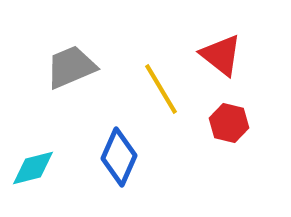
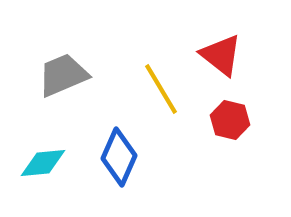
gray trapezoid: moved 8 px left, 8 px down
red hexagon: moved 1 px right, 3 px up
cyan diamond: moved 10 px right, 5 px up; rotated 9 degrees clockwise
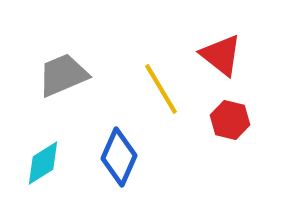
cyan diamond: rotated 27 degrees counterclockwise
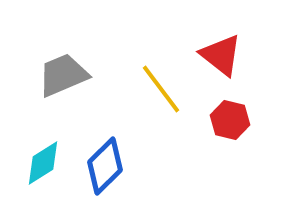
yellow line: rotated 6 degrees counterclockwise
blue diamond: moved 14 px left, 9 px down; rotated 22 degrees clockwise
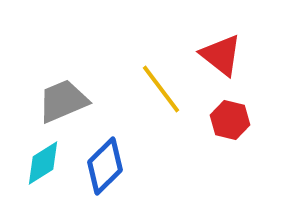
gray trapezoid: moved 26 px down
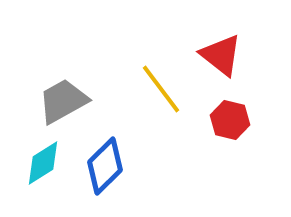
gray trapezoid: rotated 6 degrees counterclockwise
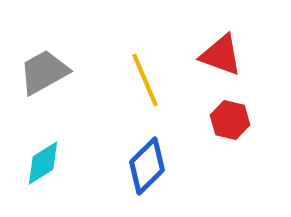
red triangle: rotated 18 degrees counterclockwise
yellow line: moved 16 px left, 9 px up; rotated 14 degrees clockwise
gray trapezoid: moved 19 px left, 29 px up
blue diamond: moved 42 px right
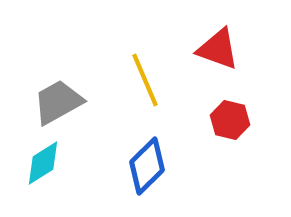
red triangle: moved 3 px left, 6 px up
gray trapezoid: moved 14 px right, 30 px down
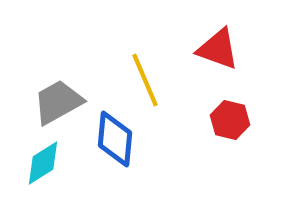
blue diamond: moved 32 px left, 27 px up; rotated 40 degrees counterclockwise
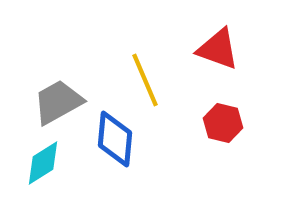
red hexagon: moved 7 px left, 3 px down
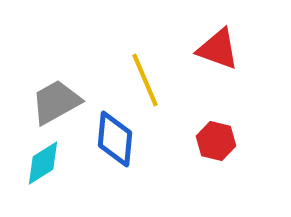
gray trapezoid: moved 2 px left
red hexagon: moved 7 px left, 18 px down
